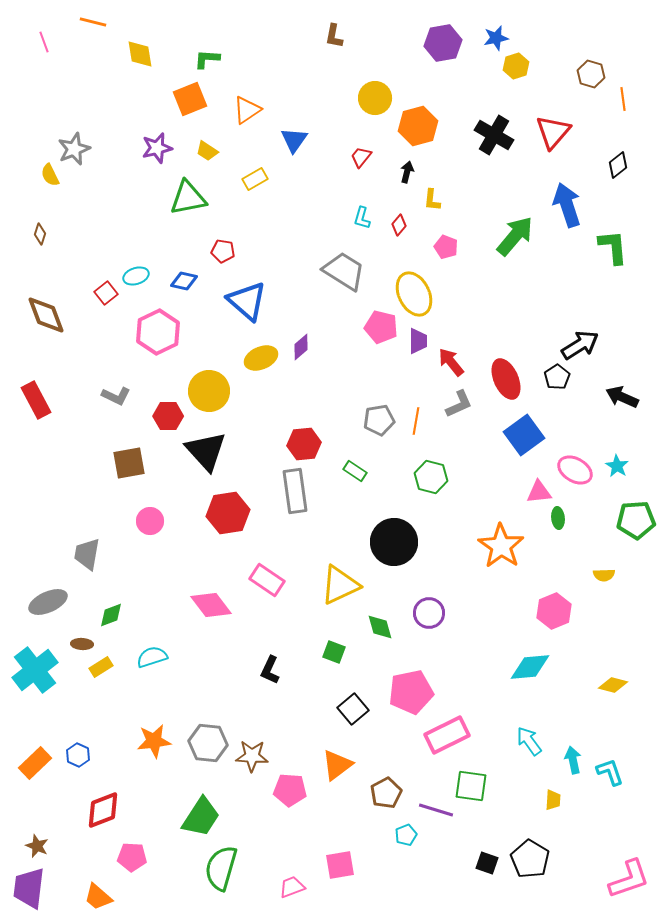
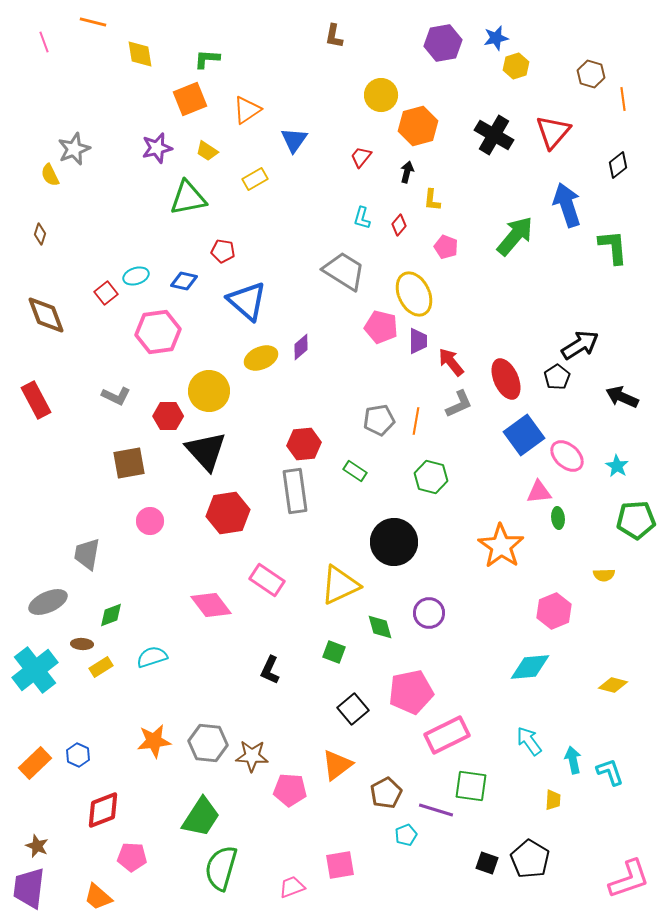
yellow circle at (375, 98): moved 6 px right, 3 px up
pink hexagon at (158, 332): rotated 18 degrees clockwise
pink ellipse at (575, 470): moved 8 px left, 14 px up; rotated 12 degrees clockwise
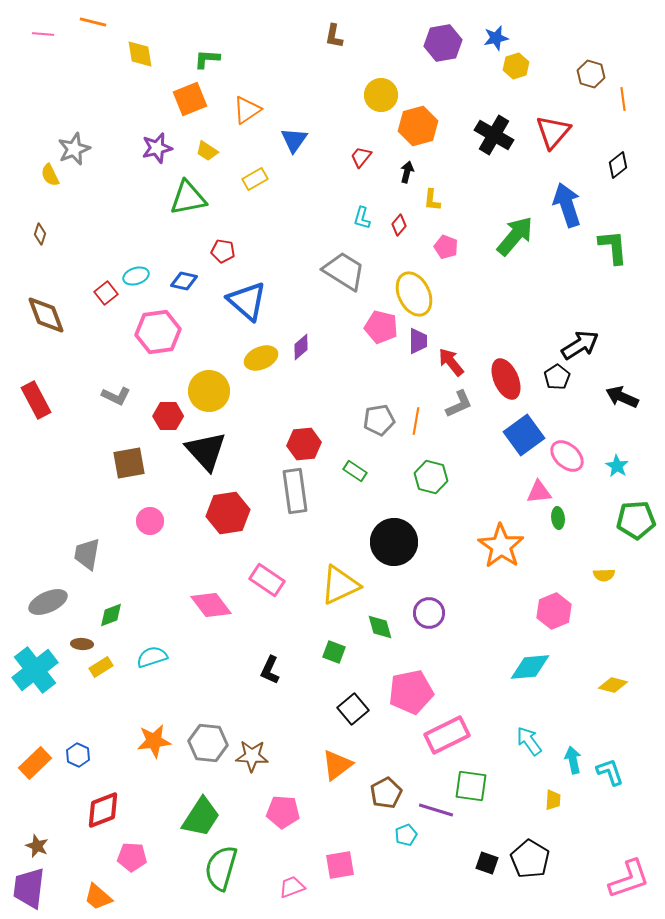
pink line at (44, 42): moved 1 px left, 8 px up; rotated 65 degrees counterclockwise
pink pentagon at (290, 790): moved 7 px left, 22 px down
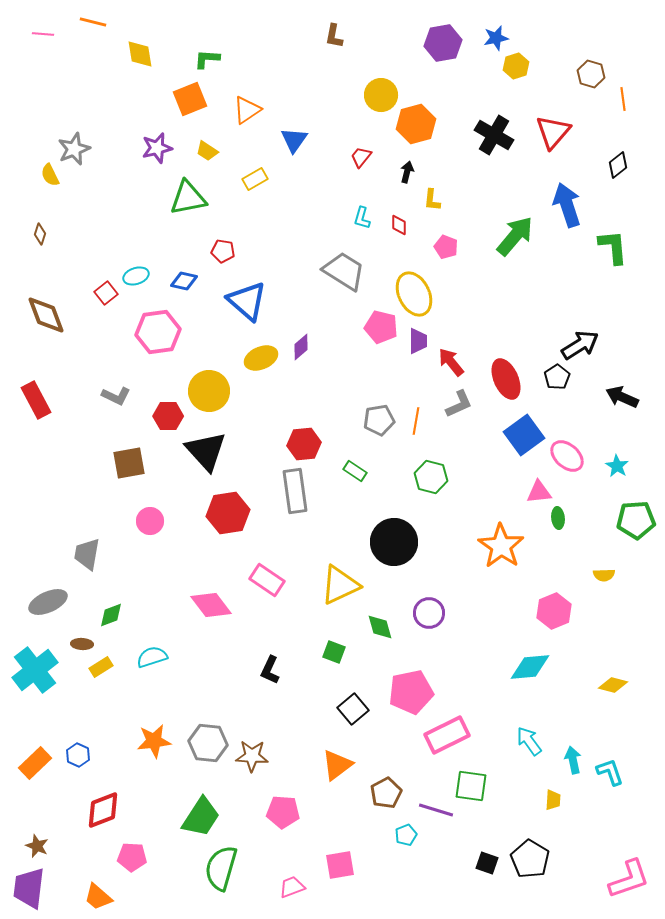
orange hexagon at (418, 126): moved 2 px left, 2 px up
red diamond at (399, 225): rotated 40 degrees counterclockwise
